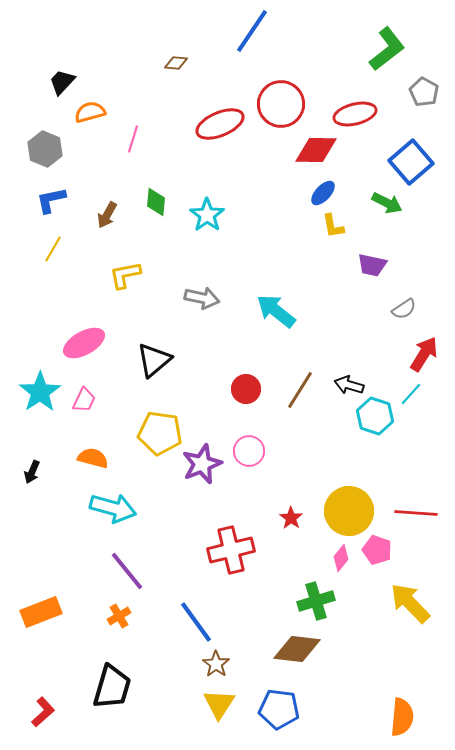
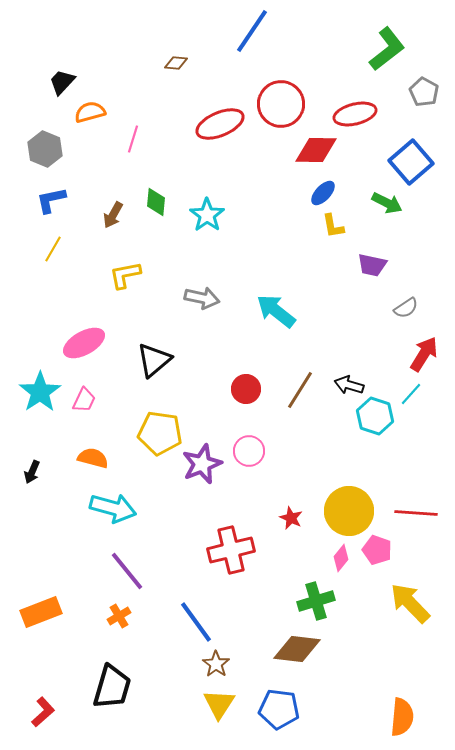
brown arrow at (107, 215): moved 6 px right
gray semicircle at (404, 309): moved 2 px right, 1 px up
red star at (291, 518): rotated 10 degrees counterclockwise
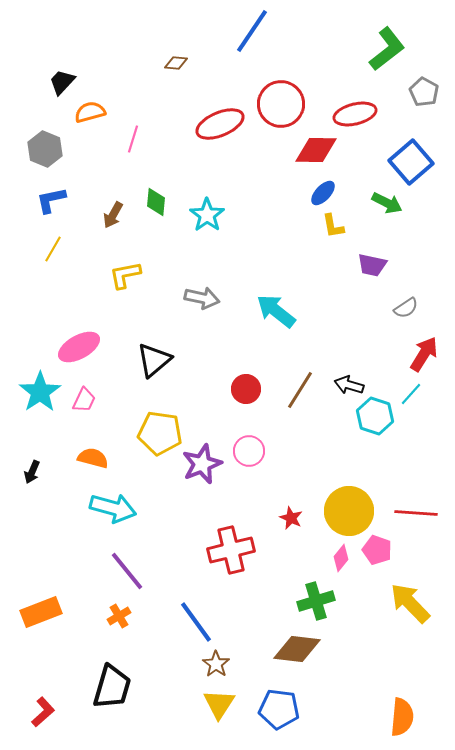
pink ellipse at (84, 343): moved 5 px left, 4 px down
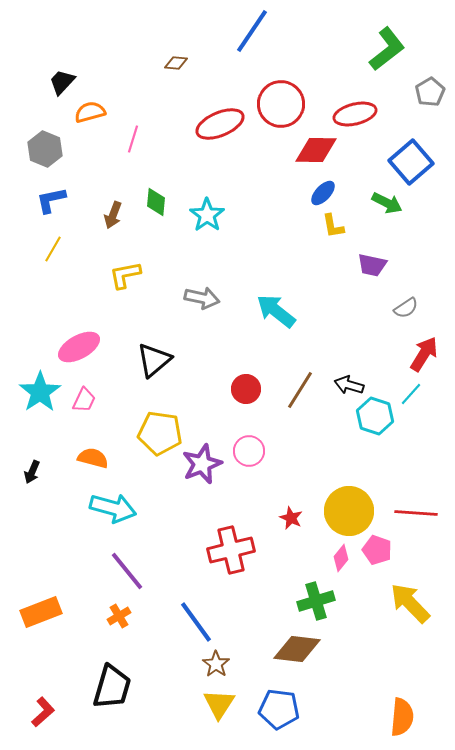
gray pentagon at (424, 92): moved 6 px right; rotated 12 degrees clockwise
brown arrow at (113, 215): rotated 8 degrees counterclockwise
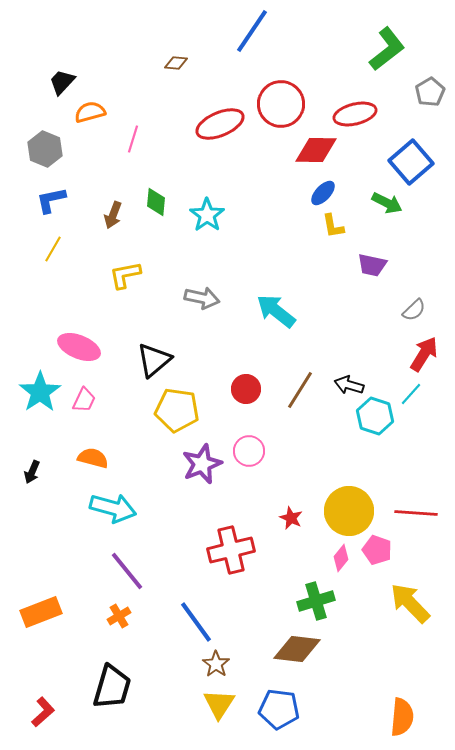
gray semicircle at (406, 308): moved 8 px right, 2 px down; rotated 10 degrees counterclockwise
pink ellipse at (79, 347): rotated 51 degrees clockwise
yellow pentagon at (160, 433): moved 17 px right, 23 px up
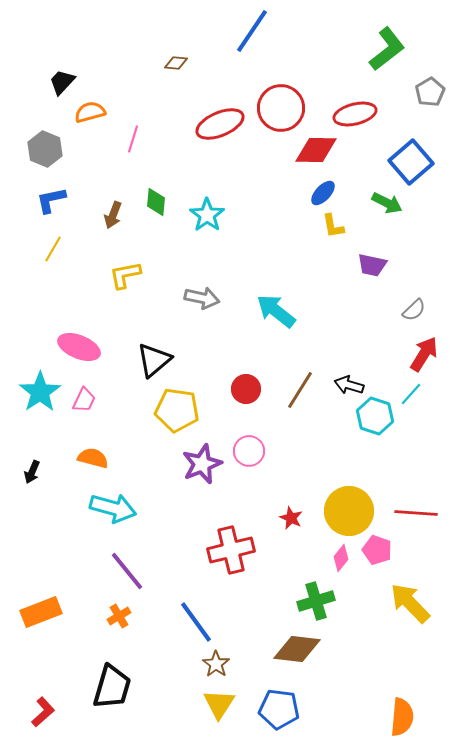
red circle at (281, 104): moved 4 px down
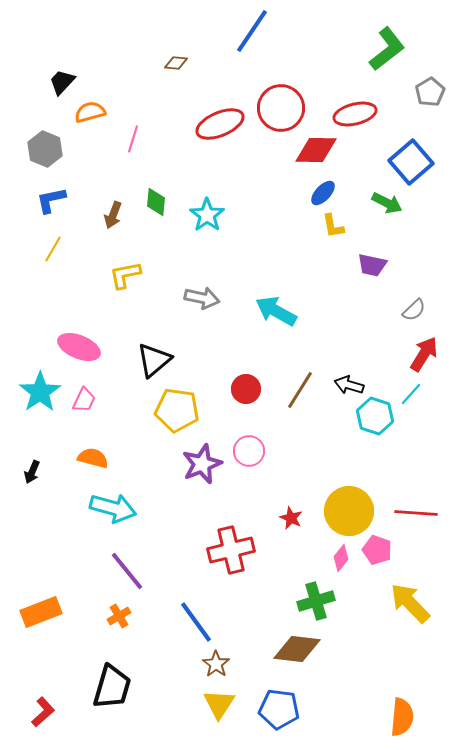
cyan arrow at (276, 311): rotated 9 degrees counterclockwise
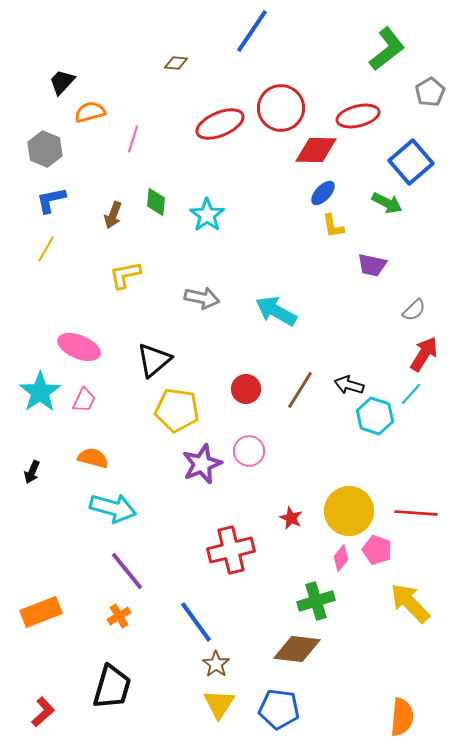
red ellipse at (355, 114): moved 3 px right, 2 px down
yellow line at (53, 249): moved 7 px left
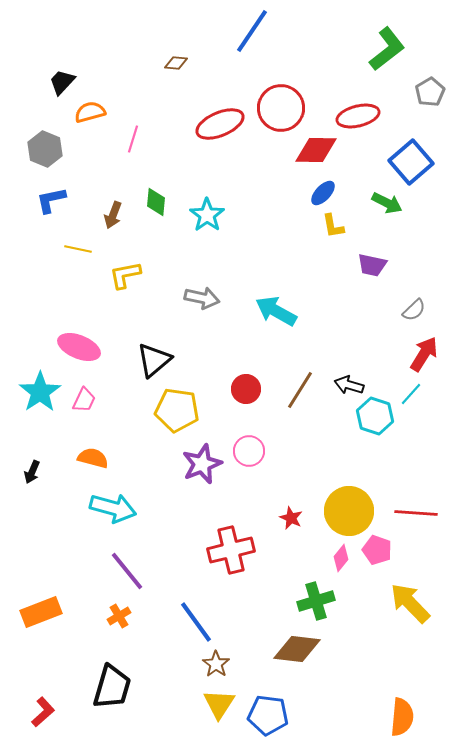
yellow line at (46, 249): moved 32 px right; rotated 72 degrees clockwise
blue pentagon at (279, 709): moved 11 px left, 6 px down
